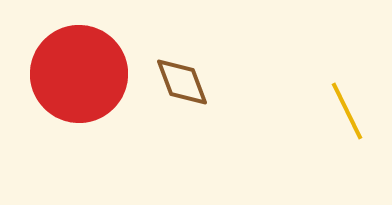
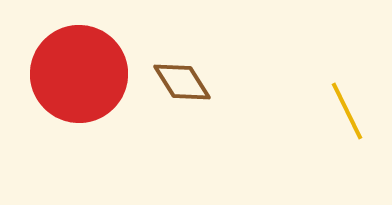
brown diamond: rotated 12 degrees counterclockwise
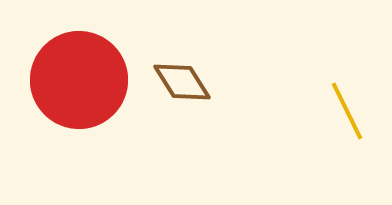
red circle: moved 6 px down
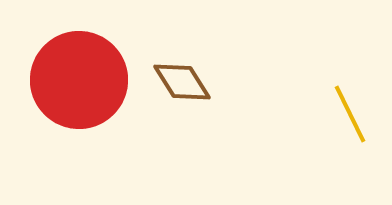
yellow line: moved 3 px right, 3 px down
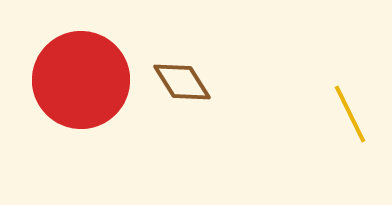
red circle: moved 2 px right
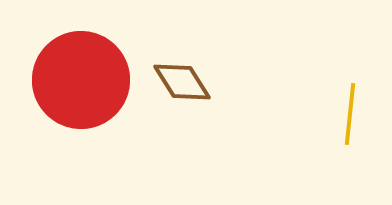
yellow line: rotated 32 degrees clockwise
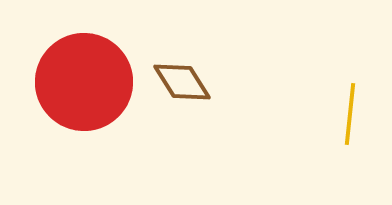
red circle: moved 3 px right, 2 px down
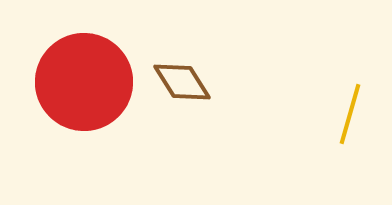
yellow line: rotated 10 degrees clockwise
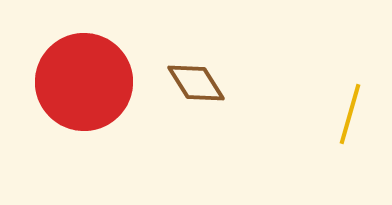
brown diamond: moved 14 px right, 1 px down
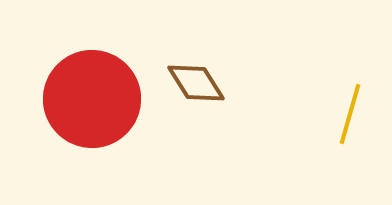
red circle: moved 8 px right, 17 px down
